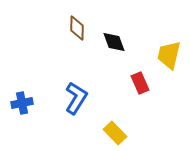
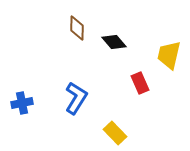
black diamond: rotated 20 degrees counterclockwise
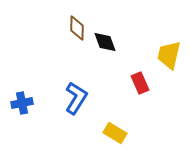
black diamond: moved 9 px left; rotated 20 degrees clockwise
yellow rectangle: rotated 15 degrees counterclockwise
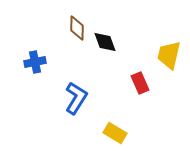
blue cross: moved 13 px right, 41 px up
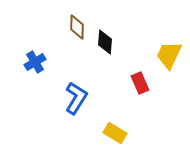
brown diamond: moved 1 px up
black diamond: rotated 25 degrees clockwise
yellow trapezoid: rotated 12 degrees clockwise
blue cross: rotated 20 degrees counterclockwise
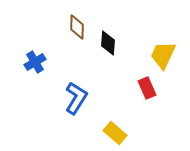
black diamond: moved 3 px right, 1 px down
yellow trapezoid: moved 6 px left
red rectangle: moved 7 px right, 5 px down
yellow rectangle: rotated 10 degrees clockwise
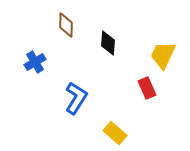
brown diamond: moved 11 px left, 2 px up
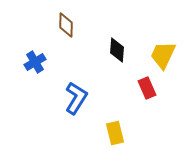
black diamond: moved 9 px right, 7 px down
yellow rectangle: rotated 35 degrees clockwise
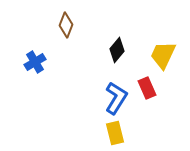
brown diamond: rotated 20 degrees clockwise
black diamond: rotated 35 degrees clockwise
blue L-shape: moved 40 px right
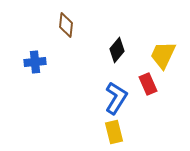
brown diamond: rotated 15 degrees counterclockwise
blue cross: rotated 25 degrees clockwise
red rectangle: moved 1 px right, 4 px up
yellow rectangle: moved 1 px left, 1 px up
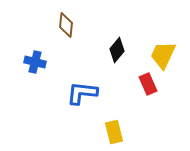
blue cross: rotated 20 degrees clockwise
blue L-shape: moved 34 px left, 5 px up; rotated 116 degrees counterclockwise
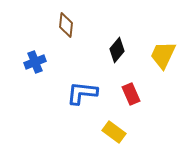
blue cross: rotated 35 degrees counterclockwise
red rectangle: moved 17 px left, 10 px down
yellow rectangle: rotated 40 degrees counterclockwise
